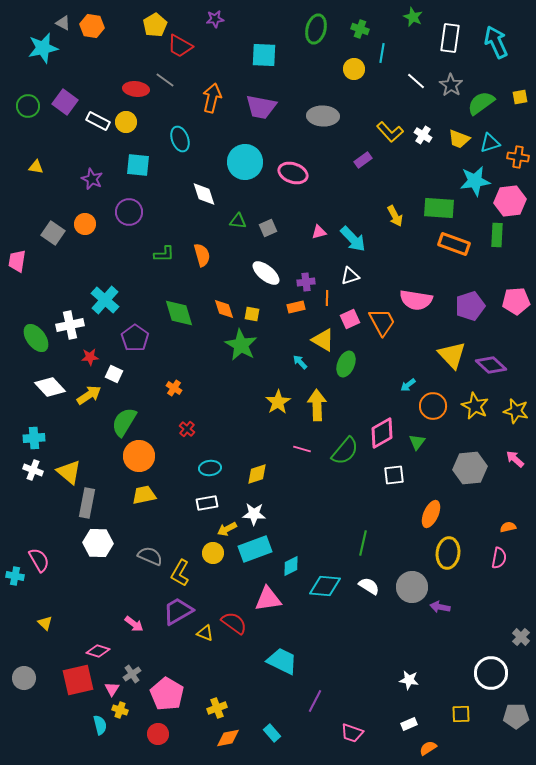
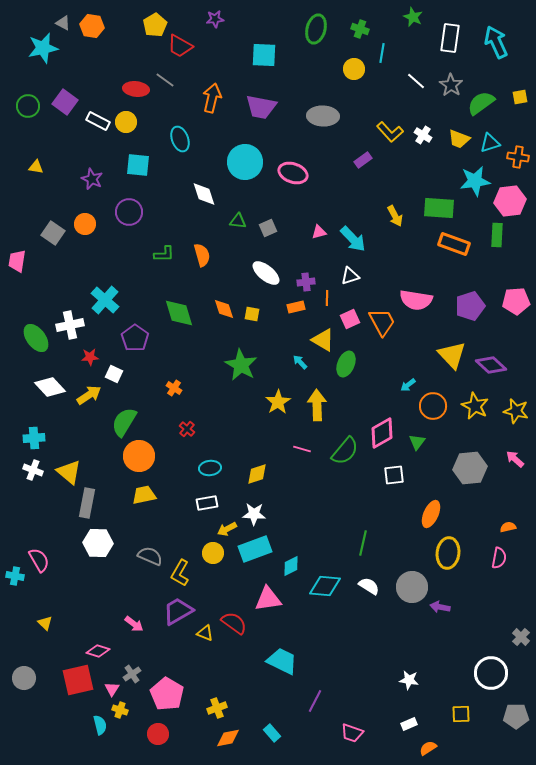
green star at (241, 345): moved 20 px down
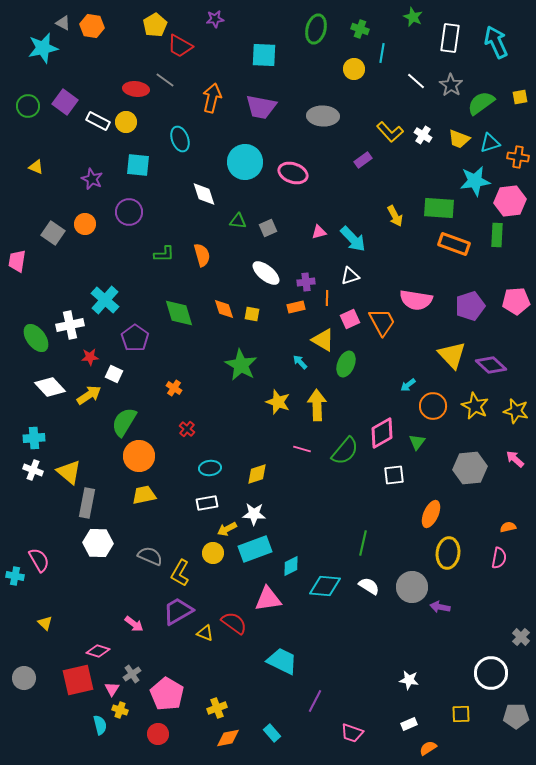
yellow triangle at (36, 167): rotated 14 degrees clockwise
yellow star at (278, 402): rotated 20 degrees counterclockwise
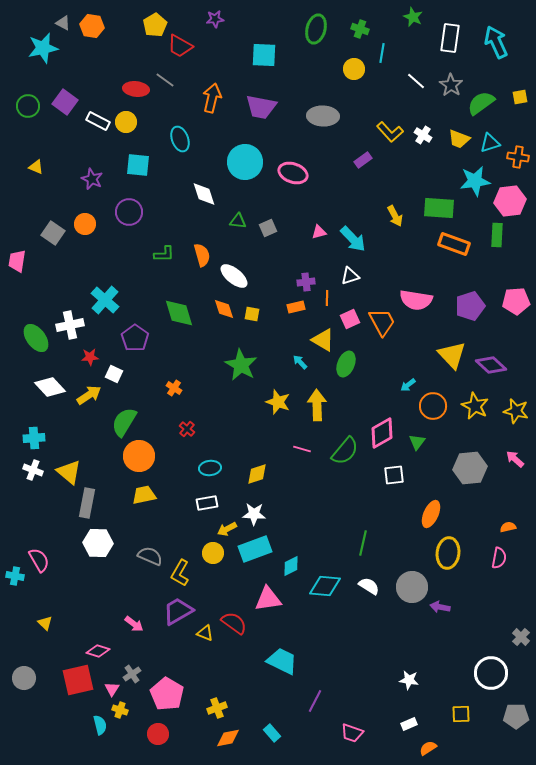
white ellipse at (266, 273): moved 32 px left, 3 px down
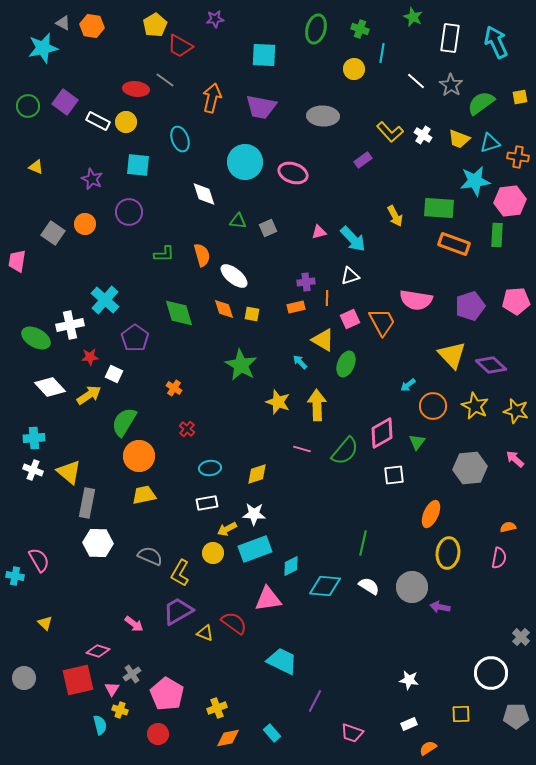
green ellipse at (36, 338): rotated 24 degrees counterclockwise
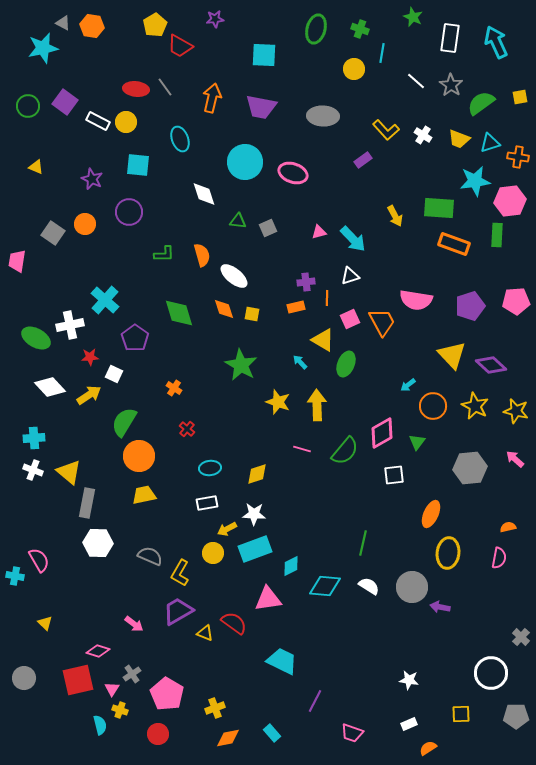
gray line at (165, 80): moved 7 px down; rotated 18 degrees clockwise
yellow L-shape at (390, 132): moved 4 px left, 2 px up
yellow cross at (217, 708): moved 2 px left
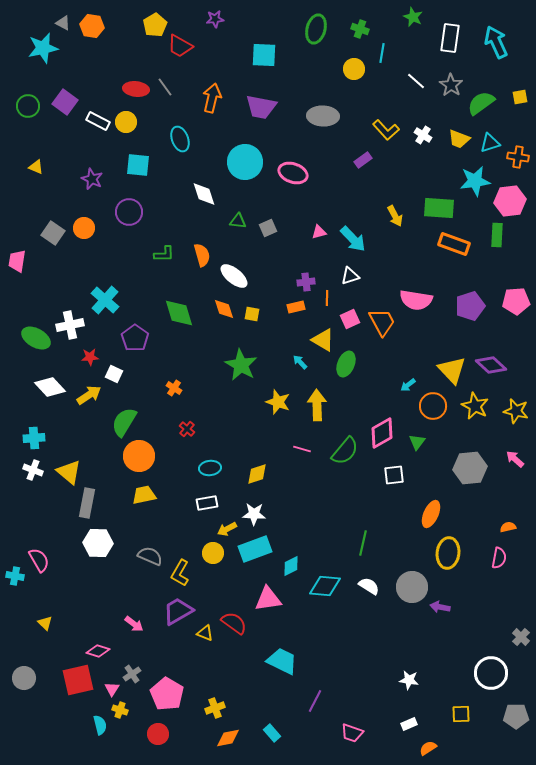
orange circle at (85, 224): moved 1 px left, 4 px down
yellow triangle at (452, 355): moved 15 px down
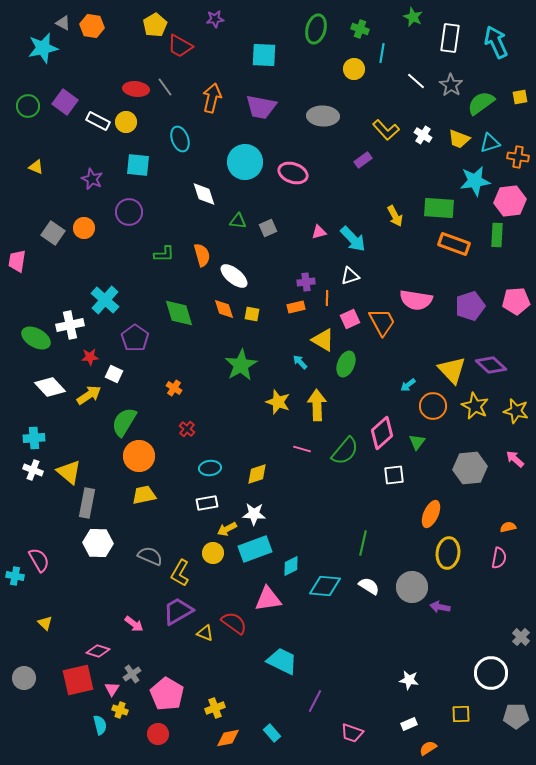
green star at (241, 365): rotated 12 degrees clockwise
pink diamond at (382, 433): rotated 12 degrees counterclockwise
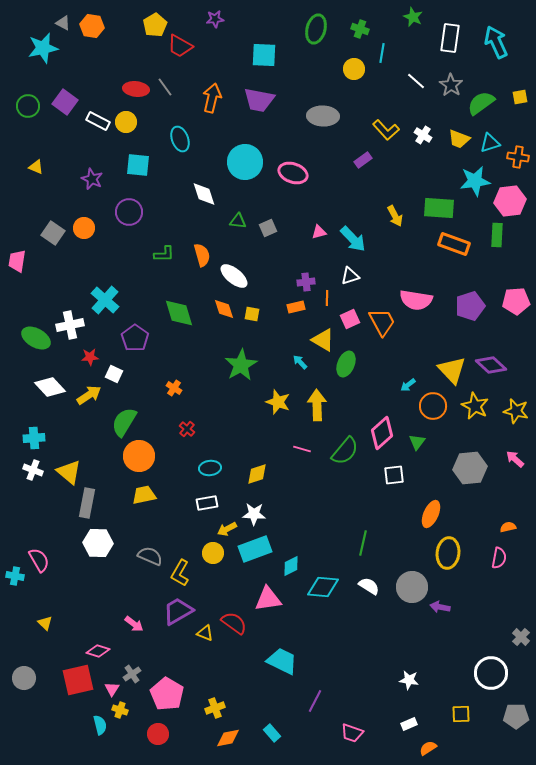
purple trapezoid at (261, 107): moved 2 px left, 7 px up
cyan diamond at (325, 586): moved 2 px left, 1 px down
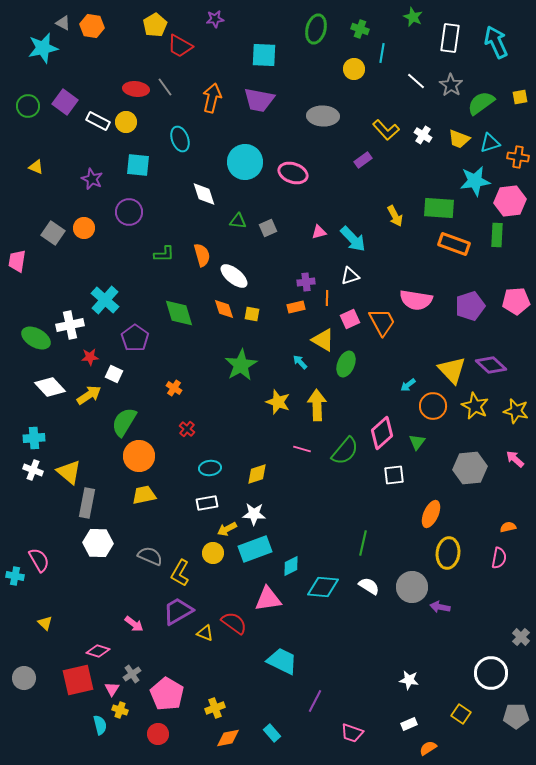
yellow square at (461, 714): rotated 36 degrees clockwise
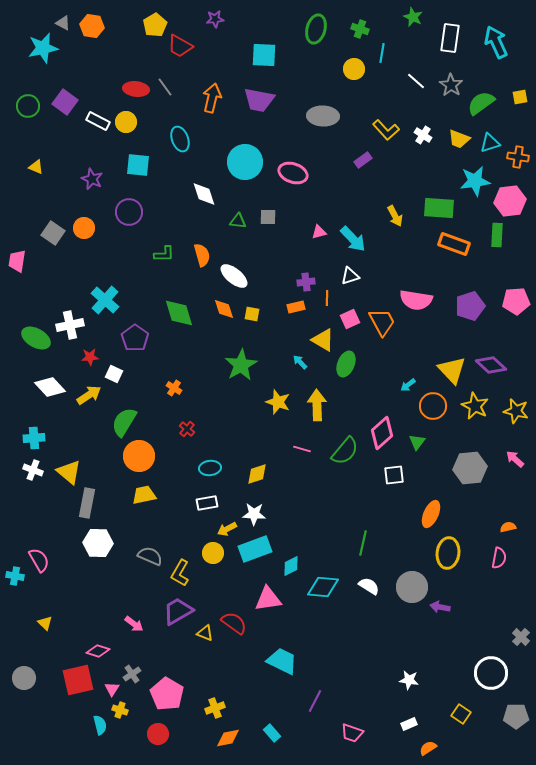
gray square at (268, 228): moved 11 px up; rotated 24 degrees clockwise
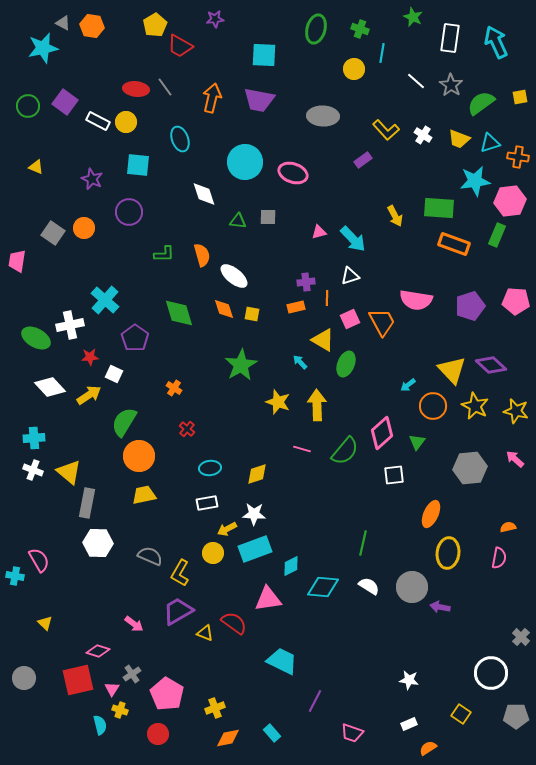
green rectangle at (497, 235): rotated 20 degrees clockwise
pink pentagon at (516, 301): rotated 8 degrees clockwise
